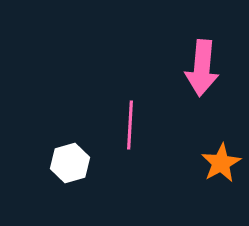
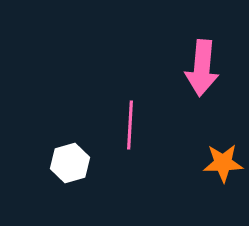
orange star: moved 2 px right; rotated 27 degrees clockwise
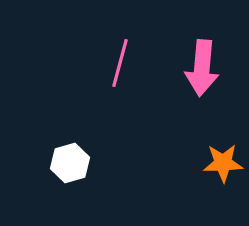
pink line: moved 10 px left, 62 px up; rotated 12 degrees clockwise
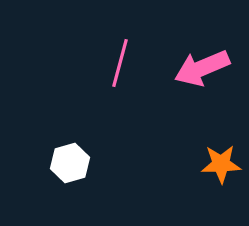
pink arrow: rotated 62 degrees clockwise
orange star: moved 2 px left, 1 px down
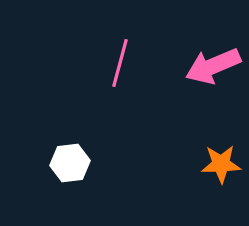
pink arrow: moved 11 px right, 2 px up
white hexagon: rotated 9 degrees clockwise
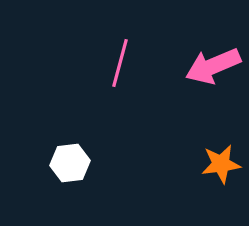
orange star: rotated 6 degrees counterclockwise
